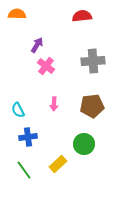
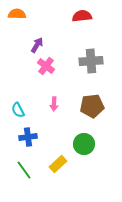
gray cross: moved 2 px left
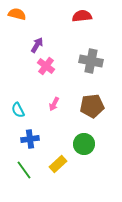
orange semicircle: rotated 12 degrees clockwise
gray cross: rotated 15 degrees clockwise
pink arrow: rotated 24 degrees clockwise
blue cross: moved 2 px right, 2 px down
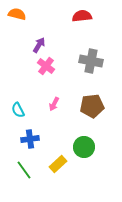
purple arrow: moved 2 px right
green circle: moved 3 px down
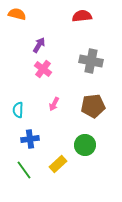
pink cross: moved 3 px left, 3 px down
brown pentagon: moved 1 px right
cyan semicircle: rotated 28 degrees clockwise
green circle: moved 1 px right, 2 px up
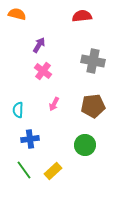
gray cross: moved 2 px right
pink cross: moved 2 px down
yellow rectangle: moved 5 px left, 7 px down
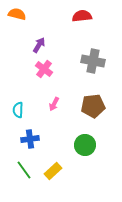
pink cross: moved 1 px right, 2 px up
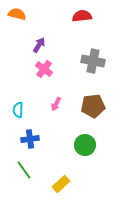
pink arrow: moved 2 px right
yellow rectangle: moved 8 px right, 13 px down
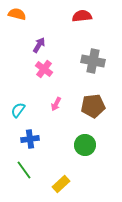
cyan semicircle: rotated 35 degrees clockwise
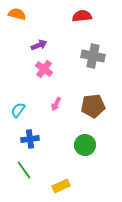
purple arrow: rotated 35 degrees clockwise
gray cross: moved 5 px up
yellow rectangle: moved 2 px down; rotated 18 degrees clockwise
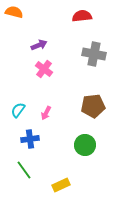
orange semicircle: moved 3 px left, 2 px up
gray cross: moved 1 px right, 2 px up
pink arrow: moved 10 px left, 9 px down
yellow rectangle: moved 1 px up
